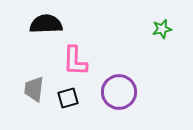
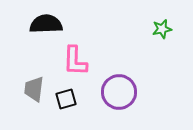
black square: moved 2 px left, 1 px down
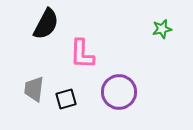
black semicircle: rotated 120 degrees clockwise
pink L-shape: moved 7 px right, 7 px up
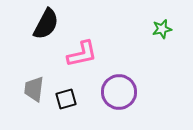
pink L-shape: rotated 104 degrees counterclockwise
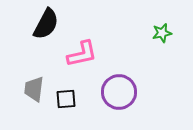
green star: moved 4 px down
black square: rotated 10 degrees clockwise
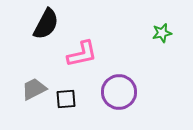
gray trapezoid: rotated 56 degrees clockwise
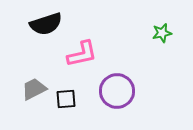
black semicircle: rotated 44 degrees clockwise
purple circle: moved 2 px left, 1 px up
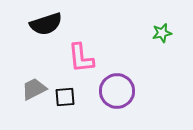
pink L-shape: moved 1 px left, 4 px down; rotated 96 degrees clockwise
black square: moved 1 px left, 2 px up
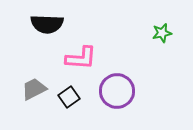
black semicircle: moved 1 px right; rotated 20 degrees clockwise
pink L-shape: rotated 80 degrees counterclockwise
black square: moved 4 px right; rotated 30 degrees counterclockwise
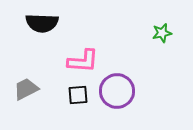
black semicircle: moved 5 px left, 1 px up
pink L-shape: moved 2 px right, 3 px down
gray trapezoid: moved 8 px left
black square: moved 9 px right, 2 px up; rotated 30 degrees clockwise
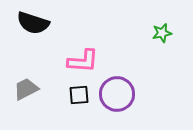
black semicircle: moved 9 px left; rotated 16 degrees clockwise
purple circle: moved 3 px down
black square: moved 1 px right
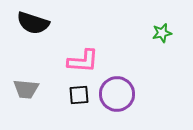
gray trapezoid: rotated 148 degrees counterclockwise
